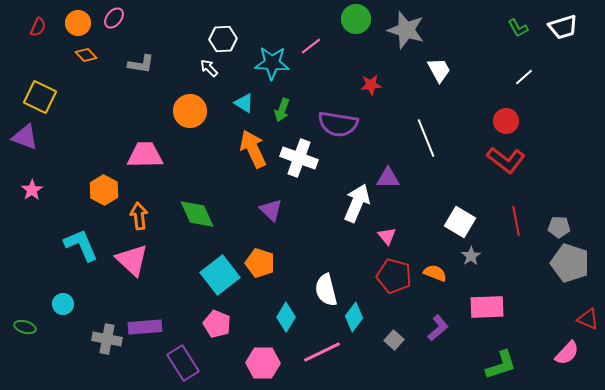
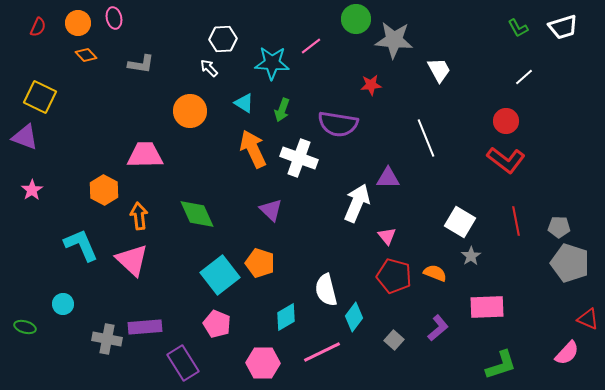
pink ellipse at (114, 18): rotated 50 degrees counterclockwise
gray star at (406, 30): moved 12 px left, 10 px down; rotated 12 degrees counterclockwise
cyan diamond at (286, 317): rotated 28 degrees clockwise
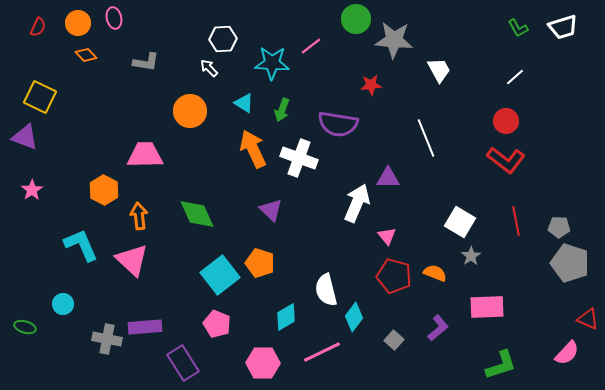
gray L-shape at (141, 64): moved 5 px right, 2 px up
white line at (524, 77): moved 9 px left
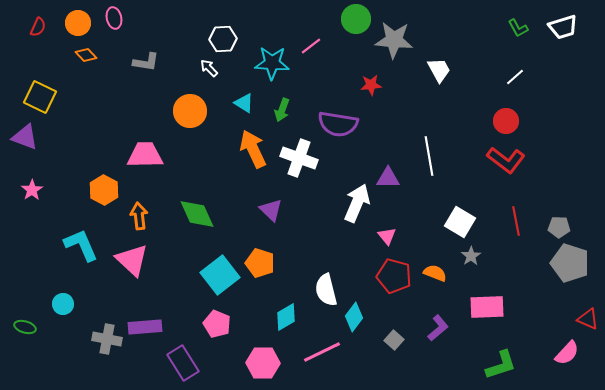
white line at (426, 138): moved 3 px right, 18 px down; rotated 12 degrees clockwise
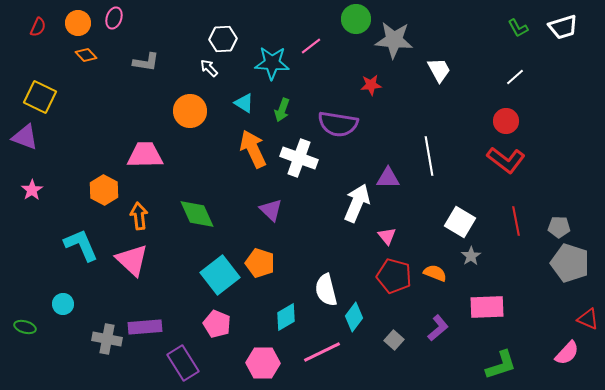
pink ellipse at (114, 18): rotated 30 degrees clockwise
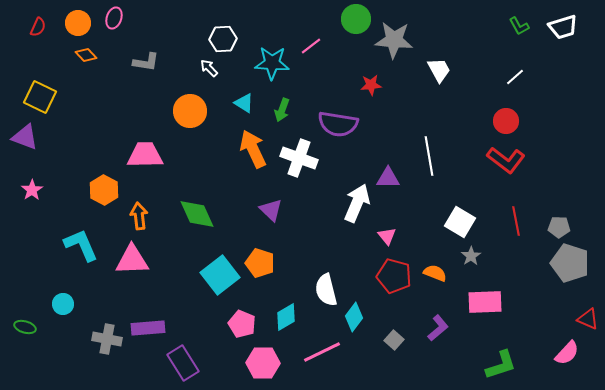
green L-shape at (518, 28): moved 1 px right, 2 px up
pink triangle at (132, 260): rotated 45 degrees counterclockwise
pink rectangle at (487, 307): moved 2 px left, 5 px up
pink pentagon at (217, 324): moved 25 px right
purple rectangle at (145, 327): moved 3 px right, 1 px down
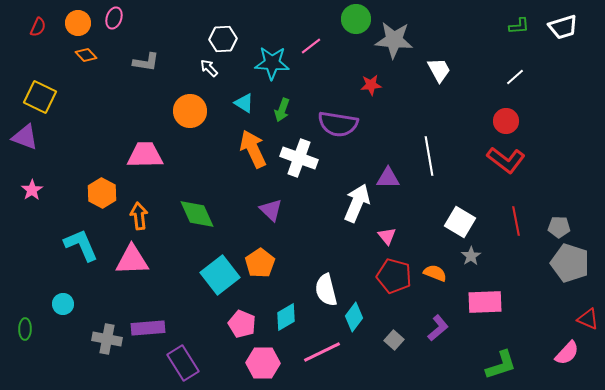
green L-shape at (519, 26): rotated 65 degrees counterclockwise
orange hexagon at (104, 190): moved 2 px left, 3 px down
orange pentagon at (260, 263): rotated 20 degrees clockwise
green ellipse at (25, 327): moved 2 px down; rotated 75 degrees clockwise
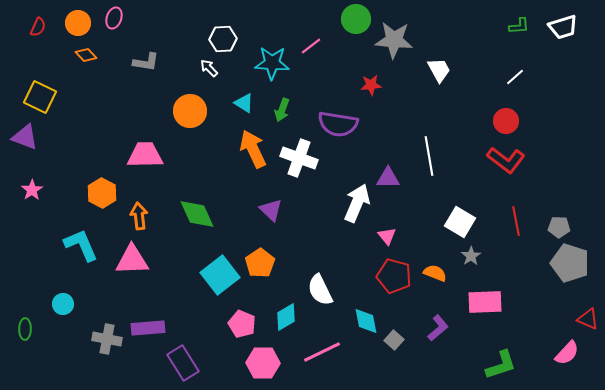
white semicircle at (326, 290): moved 6 px left; rotated 12 degrees counterclockwise
cyan diamond at (354, 317): moved 12 px right, 4 px down; rotated 48 degrees counterclockwise
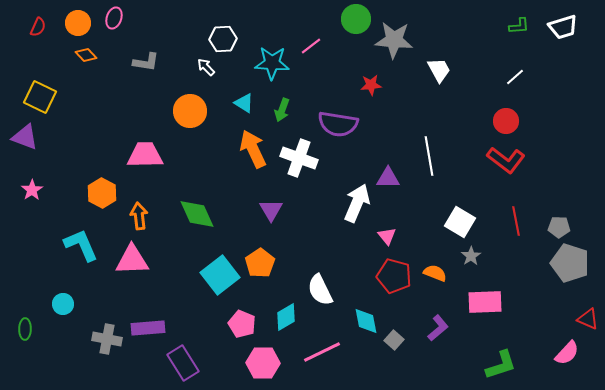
white arrow at (209, 68): moved 3 px left, 1 px up
purple triangle at (271, 210): rotated 15 degrees clockwise
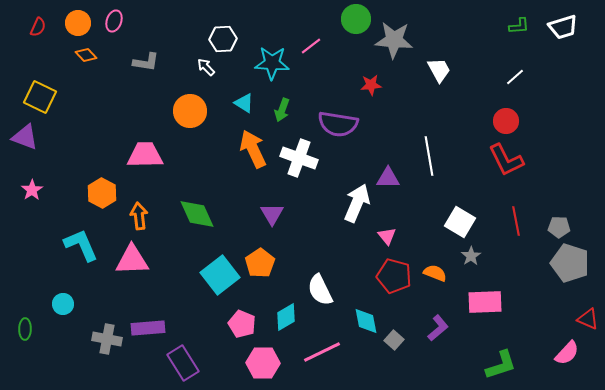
pink ellipse at (114, 18): moved 3 px down
red L-shape at (506, 160): rotated 27 degrees clockwise
purple triangle at (271, 210): moved 1 px right, 4 px down
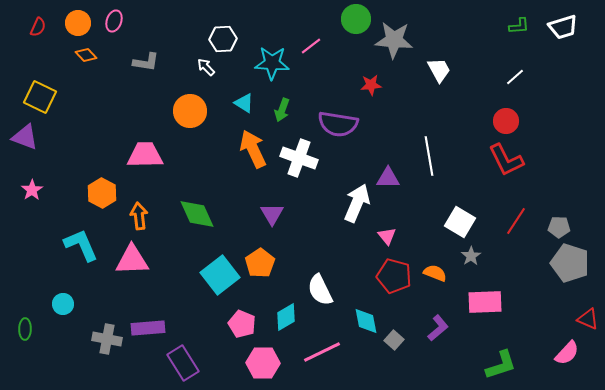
red line at (516, 221): rotated 44 degrees clockwise
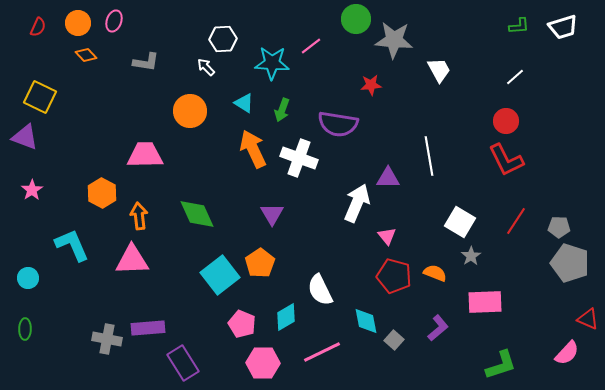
cyan L-shape at (81, 245): moved 9 px left
cyan circle at (63, 304): moved 35 px left, 26 px up
